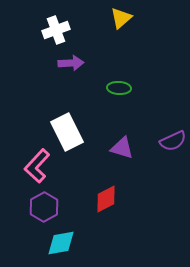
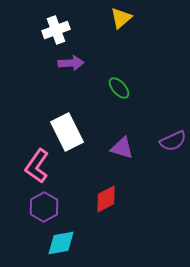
green ellipse: rotated 45 degrees clockwise
pink L-shape: rotated 8 degrees counterclockwise
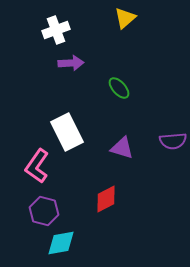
yellow triangle: moved 4 px right
purple semicircle: rotated 20 degrees clockwise
purple hexagon: moved 4 px down; rotated 16 degrees counterclockwise
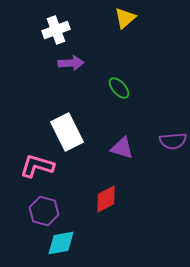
pink L-shape: rotated 72 degrees clockwise
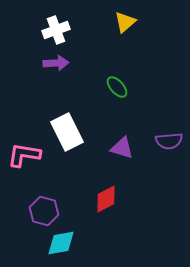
yellow triangle: moved 4 px down
purple arrow: moved 15 px left
green ellipse: moved 2 px left, 1 px up
purple semicircle: moved 4 px left
pink L-shape: moved 13 px left, 11 px up; rotated 8 degrees counterclockwise
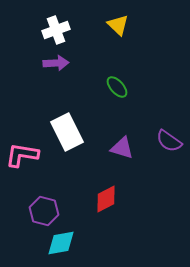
yellow triangle: moved 7 px left, 3 px down; rotated 35 degrees counterclockwise
purple semicircle: rotated 40 degrees clockwise
pink L-shape: moved 2 px left
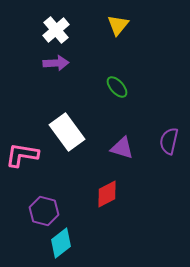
yellow triangle: rotated 25 degrees clockwise
white cross: rotated 20 degrees counterclockwise
white rectangle: rotated 9 degrees counterclockwise
purple semicircle: rotated 68 degrees clockwise
red diamond: moved 1 px right, 5 px up
cyan diamond: rotated 28 degrees counterclockwise
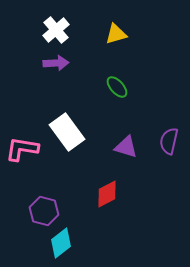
yellow triangle: moved 2 px left, 9 px down; rotated 35 degrees clockwise
purple triangle: moved 4 px right, 1 px up
pink L-shape: moved 6 px up
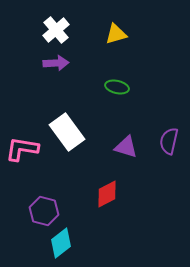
green ellipse: rotated 35 degrees counterclockwise
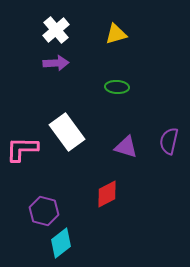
green ellipse: rotated 10 degrees counterclockwise
pink L-shape: rotated 8 degrees counterclockwise
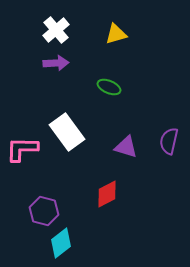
green ellipse: moved 8 px left; rotated 20 degrees clockwise
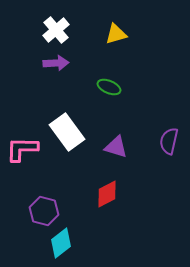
purple triangle: moved 10 px left
